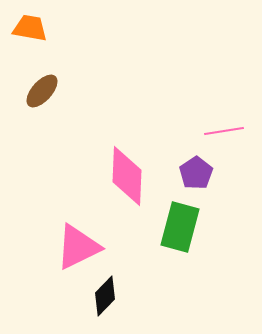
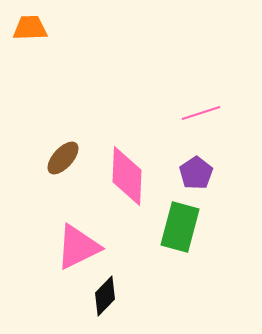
orange trapezoid: rotated 12 degrees counterclockwise
brown ellipse: moved 21 px right, 67 px down
pink line: moved 23 px left, 18 px up; rotated 9 degrees counterclockwise
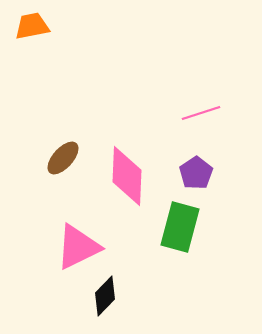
orange trapezoid: moved 2 px right, 2 px up; rotated 9 degrees counterclockwise
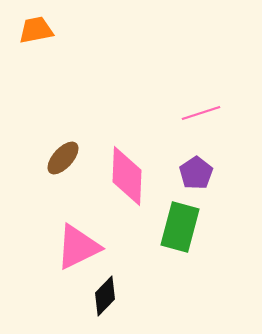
orange trapezoid: moved 4 px right, 4 px down
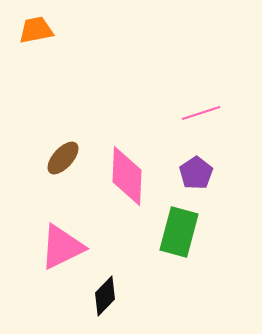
green rectangle: moved 1 px left, 5 px down
pink triangle: moved 16 px left
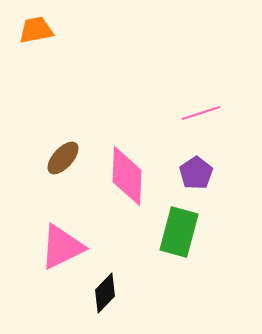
black diamond: moved 3 px up
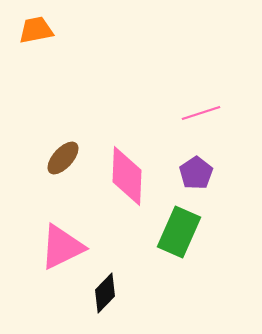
green rectangle: rotated 9 degrees clockwise
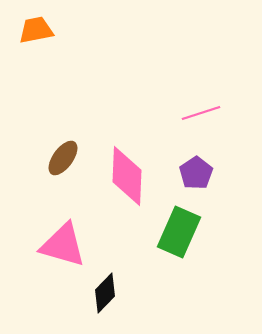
brown ellipse: rotated 6 degrees counterclockwise
pink triangle: moved 1 px right, 2 px up; rotated 42 degrees clockwise
